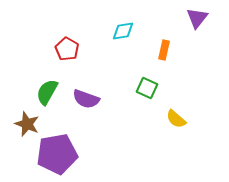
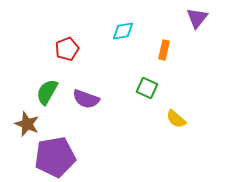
red pentagon: rotated 20 degrees clockwise
purple pentagon: moved 2 px left, 3 px down
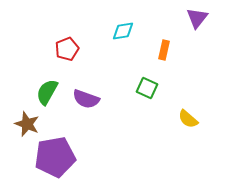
yellow semicircle: moved 12 px right
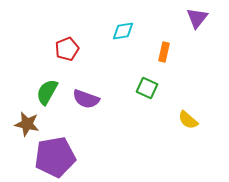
orange rectangle: moved 2 px down
yellow semicircle: moved 1 px down
brown star: rotated 10 degrees counterclockwise
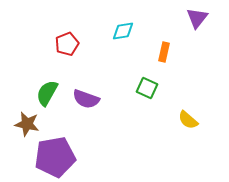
red pentagon: moved 5 px up
green semicircle: moved 1 px down
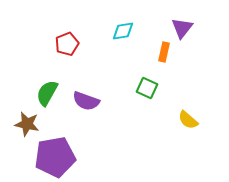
purple triangle: moved 15 px left, 10 px down
purple semicircle: moved 2 px down
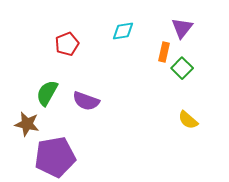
green square: moved 35 px right, 20 px up; rotated 20 degrees clockwise
